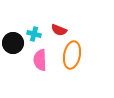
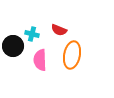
cyan cross: moved 2 px left
black circle: moved 3 px down
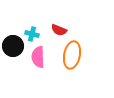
pink semicircle: moved 2 px left, 3 px up
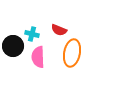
orange ellipse: moved 2 px up
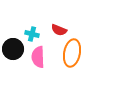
black circle: moved 3 px down
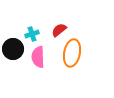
red semicircle: rotated 119 degrees clockwise
cyan cross: rotated 32 degrees counterclockwise
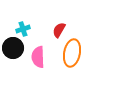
red semicircle: rotated 21 degrees counterclockwise
cyan cross: moved 9 px left, 5 px up
black circle: moved 1 px up
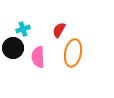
orange ellipse: moved 1 px right
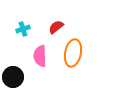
red semicircle: moved 3 px left, 3 px up; rotated 21 degrees clockwise
black circle: moved 29 px down
pink semicircle: moved 2 px right, 1 px up
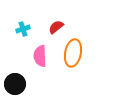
black circle: moved 2 px right, 7 px down
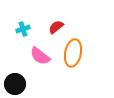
pink semicircle: rotated 50 degrees counterclockwise
